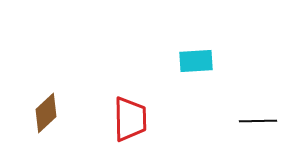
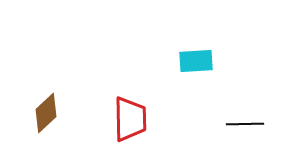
black line: moved 13 px left, 3 px down
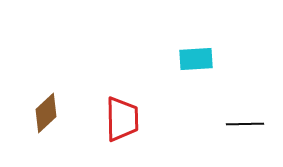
cyan rectangle: moved 2 px up
red trapezoid: moved 8 px left
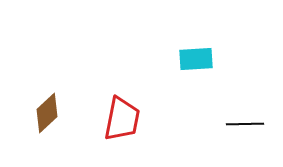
brown diamond: moved 1 px right
red trapezoid: rotated 12 degrees clockwise
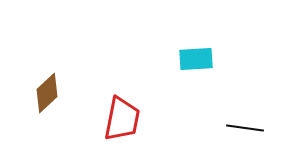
brown diamond: moved 20 px up
black line: moved 4 px down; rotated 9 degrees clockwise
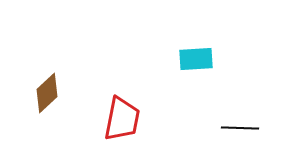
black line: moved 5 px left; rotated 6 degrees counterclockwise
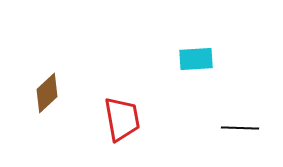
red trapezoid: rotated 21 degrees counterclockwise
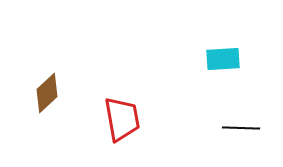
cyan rectangle: moved 27 px right
black line: moved 1 px right
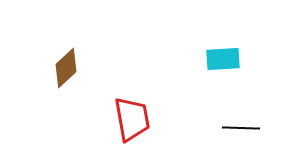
brown diamond: moved 19 px right, 25 px up
red trapezoid: moved 10 px right
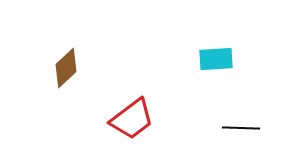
cyan rectangle: moved 7 px left
red trapezoid: rotated 63 degrees clockwise
